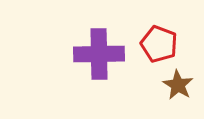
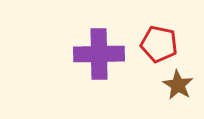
red pentagon: rotated 9 degrees counterclockwise
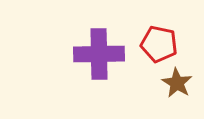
brown star: moved 1 px left, 2 px up
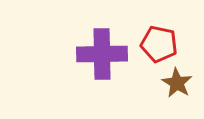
purple cross: moved 3 px right
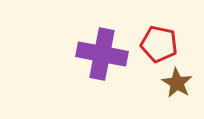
purple cross: rotated 12 degrees clockwise
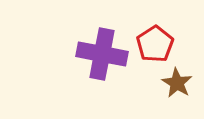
red pentagon: moved 4 px left; rotated 27 degrees clockwise
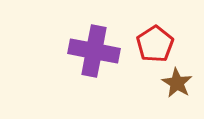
purple cross: moved 8 px left, 3 px up
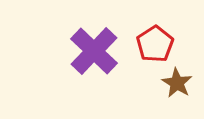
purple cross: rotated 33 degrees clockwise
